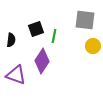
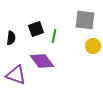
black semicircle: moved 2 px up
purple diamond: rotated 70 degrees counterclockwise
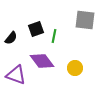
black semicircle: rotated 32 degrees clockwise
yellow circle: moved 18 px left, 22 px down
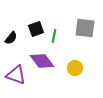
gray square: moved 8 px down
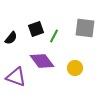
green line: rotated 16 degrees clockwise
purple triangle: moved 2 px down
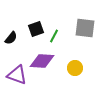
purple diamond: rotated 50 degrees counterclockwise
purple triangle: moved 1 px right, 2 px up
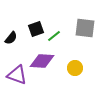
green line: rotated 24 degrees clockwise
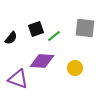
purple triangle: moved 1 px right, 4 px down
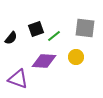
purple diamond: moved 2 px right
yellow circle: moved 1 px right, 11 px up
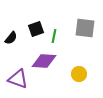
green line: rotated 40 degrees counterclockwise
yellow circle: moved 3 px right, 17 px down
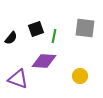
yellow circle: moved 1 px right, 2 px down
